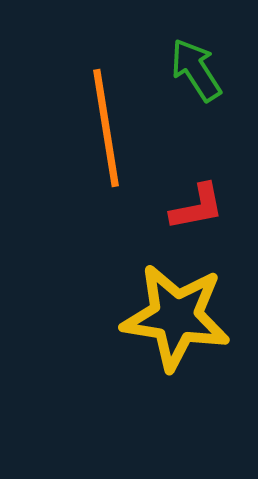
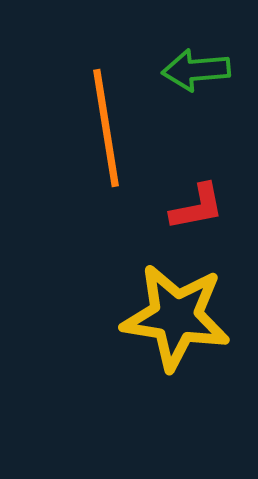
green arrow: rotated 62 degrees counterclockwise
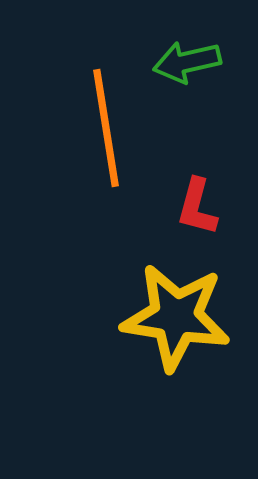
green arrow: moved 9 px left, 8 px up; rotated 8 degrees counterclockwise
red L-shape: rotated 116 degrees clockwise
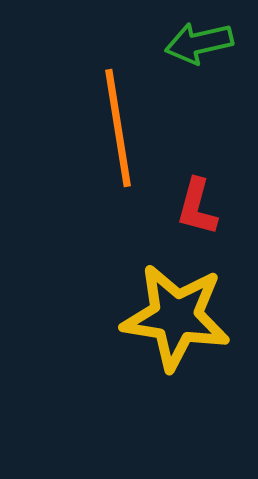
green arrow: moved 12 px right, 19 px up
orange line: moved 12 px right
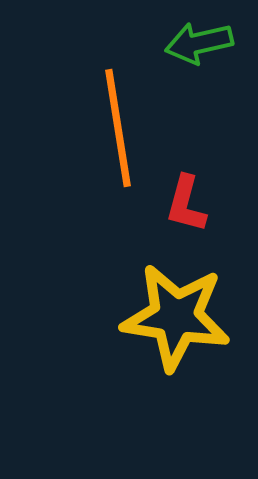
red L-shape: moved 11 px left, 3 px up
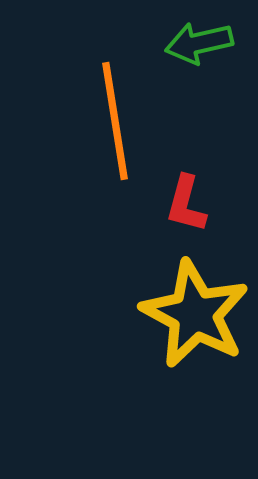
orange line: moved 3 px left, 7 px up
yellow star: moved 19 px right, 3 px up; rotated 19 degrees clockwise
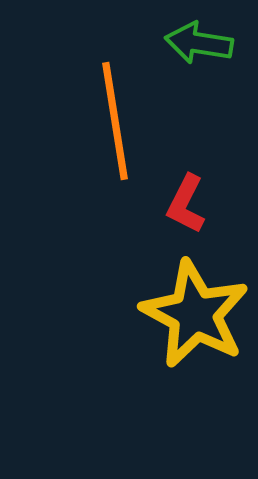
green arrow: rotated 22 degrees clockwise
red L-shape: rotated 12 degrees clockwise
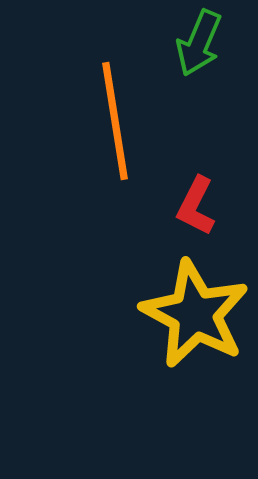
green arrow: rotated 76 degrees counterclockwise
red L-shape: moved 10 px right, 2 px down
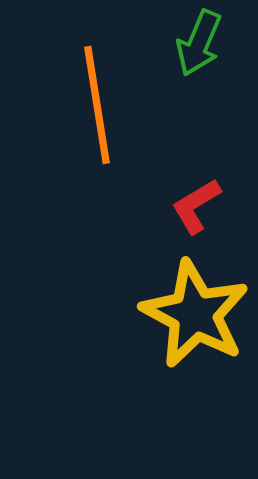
orange line: moved 18 px left, 16 px up
red L-shape: rotated 32 degrees clockwise
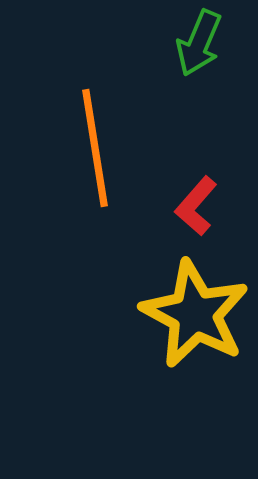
orange line: moved 2 px left, 43 px down
red L-shape: rotated 18 degrees counterclockwise
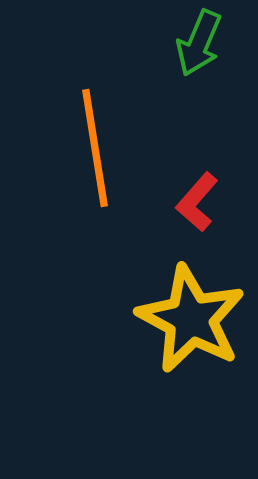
red L-shape: moved 1 px right, 4 px up
yellow star: moved 4 px left, 5 px down
